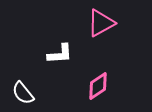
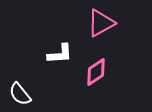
pink diamond: moved 2 px left, 14 px up
white semicircle: moved 3 px left, 1 px down
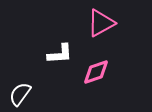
pink diamond: rotated 16 degrees clockwise
white semicircle: rotated 75 degrees clockwise
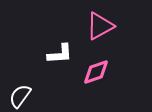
pink triangle: moved 1 px left, 3 px down
white semicircle: moved 2 px down
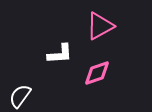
pink diamond: moved 1 px right, 1 px down
